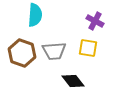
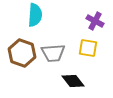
gray trapezoid: moved 1 px left, 2 px down
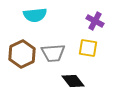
cyan semicircle: rotated 80 degrees clockwise
brown hexagon: moved 1 px down; rotated 16 degrees clockwise
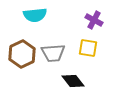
purple cross: moved 1 px left, 1 px up
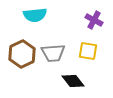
yellow square: moved 3 px down
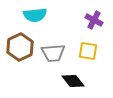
brown hexagon: moved 2 px left, 7 px up
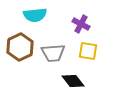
purple cross: moved 13 px left, 4 px down
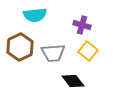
purple cross: moved 1 px right, 1 px down; rotated 12 degrees counterclockwise
yellow square: rotated 30 degrees clockwise
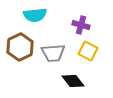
purple cross: moved 1 px left
yellow square: rotated 12 degrees counterclockwise
